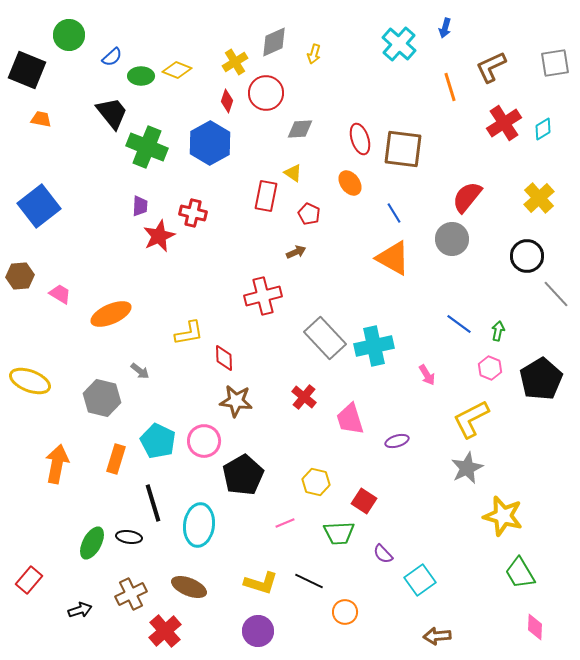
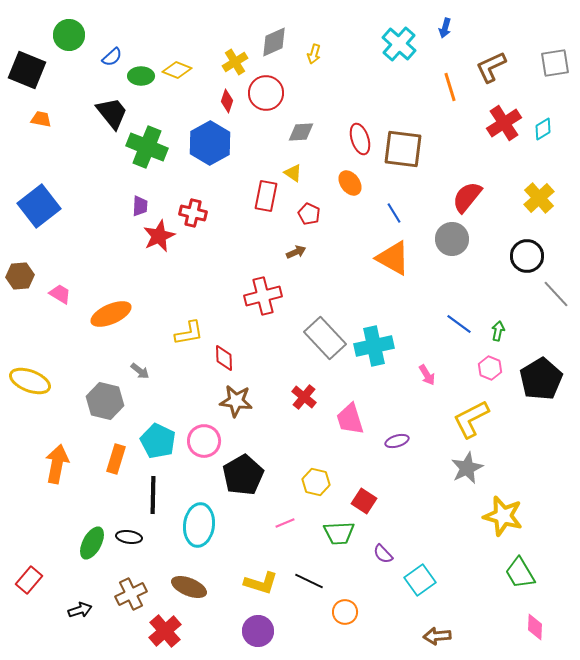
gray diamond at (300, 129): moved 1 px right, 3 px down
gray hexagon at (102, 398): moved 3 px right, 3 px down
black line at (153, 503): moved 8 px up; rotated 18 degrees clockwise
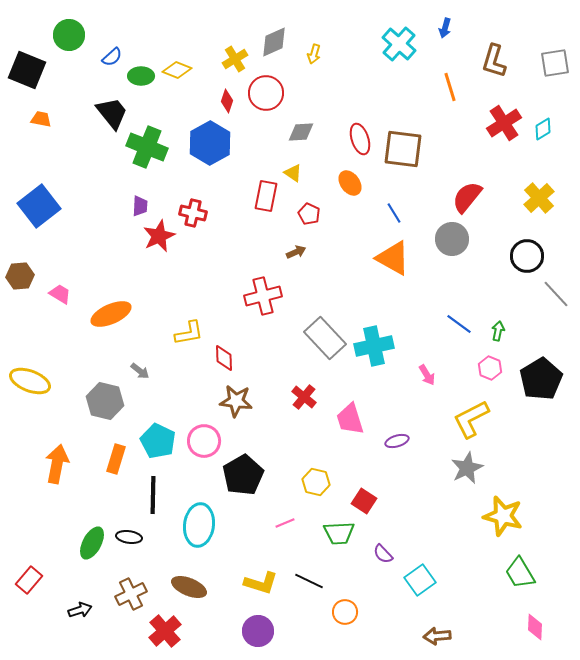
yellow cross at (235, 62): moved 3 px up
brown L-shape at (491, 67): moved 3 px right, 6 px up; rotated 48 degrees counterclockwise
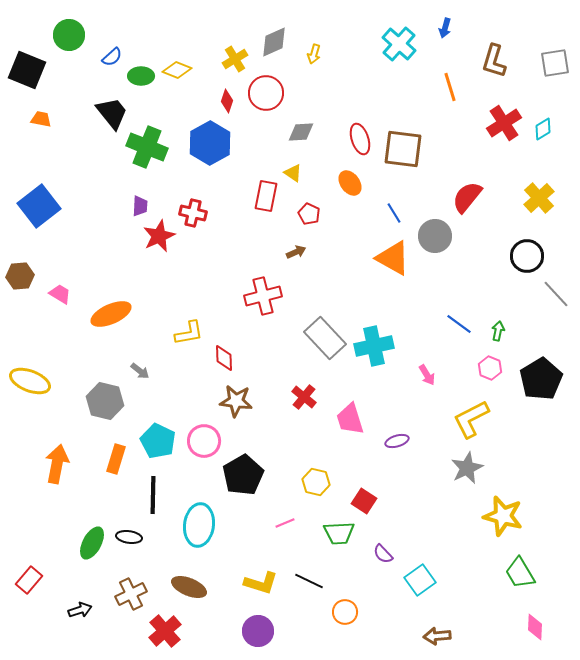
gray circle at (452, 239): moved 17 px left, 3 px up
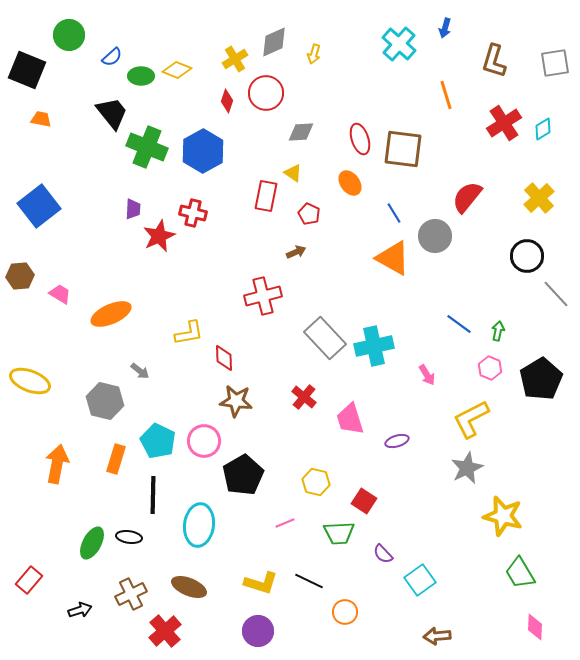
orange line at (450, 87): moved 4 px left, 8 px down
blue hexagon at (210, 143): moved 7 px left, 8 px down
purple trapezoid at (140, 206): moved 7 px left, 3 px down
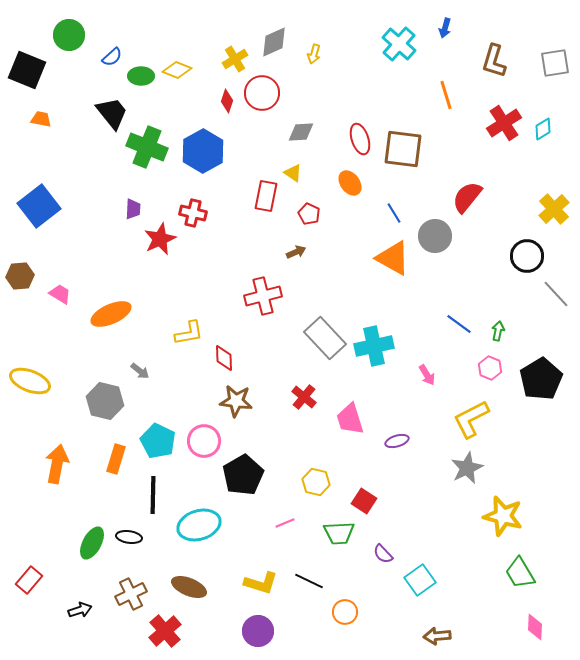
red circle at (266, 93): moved 4 px left
yellow cross at (539, 198): moved 15 px right, 11 px down
red star at (159, 236): moved 1 px right, 3 px down
cyan ellipse at (199, 525): rotated 66 degrees clockwise
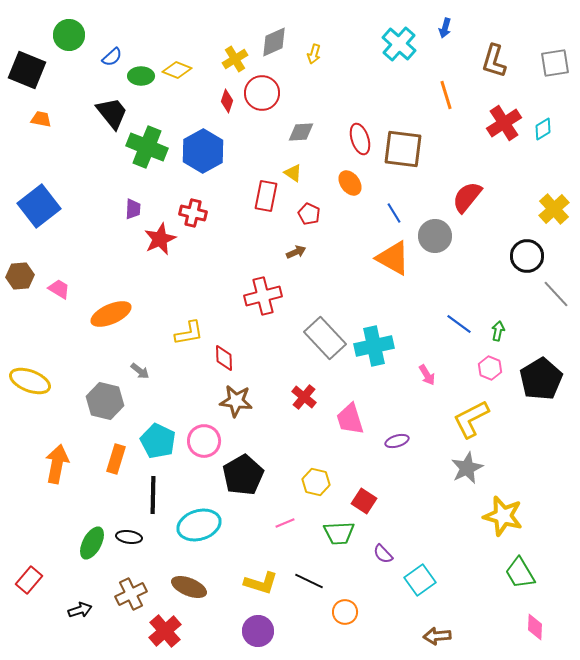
pink trapezoid at (60, 294): moved 1 px left, 5 px up
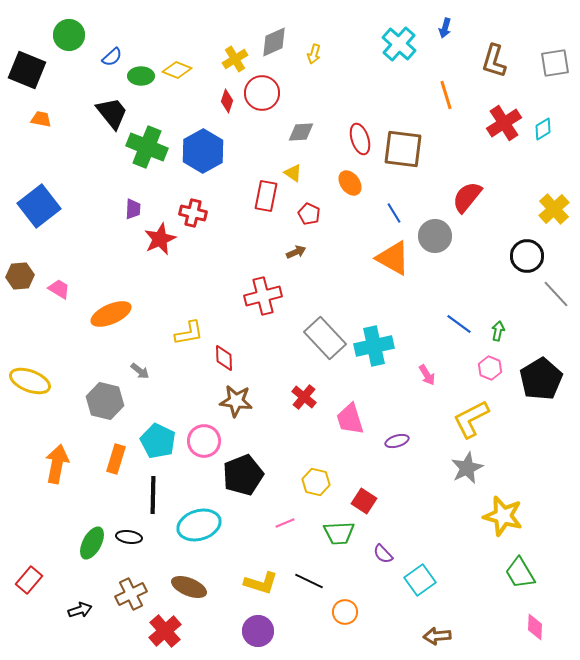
black pentagon at (243, 475): rotated 9 degrees clockwise
